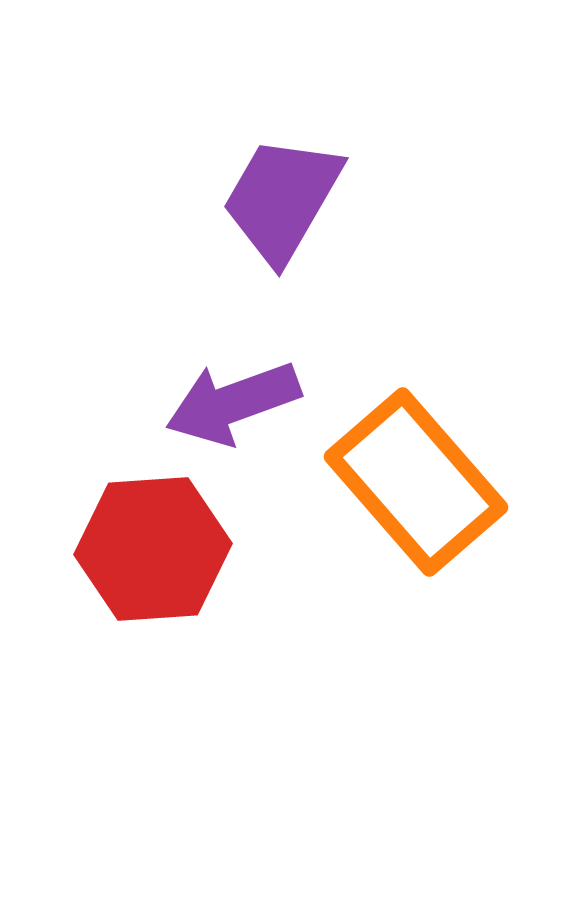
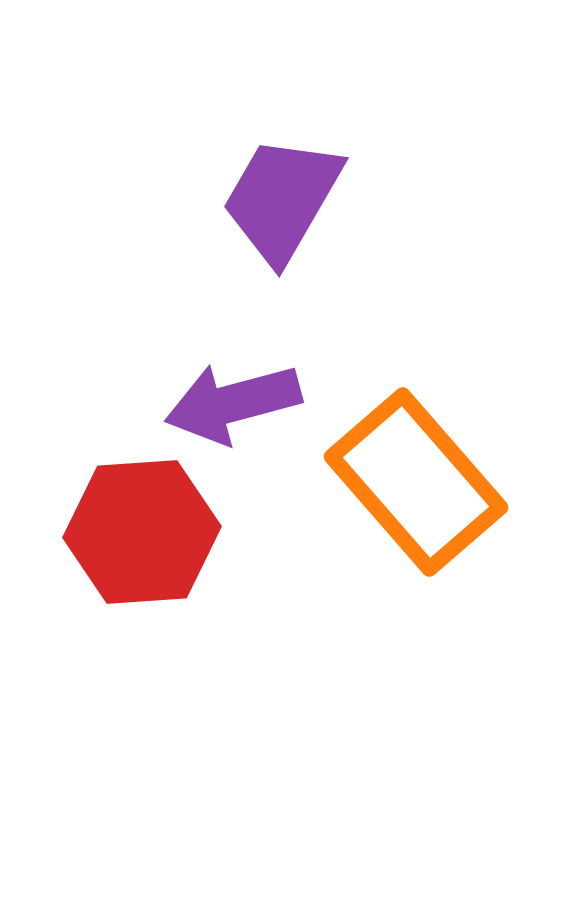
purple arrow: rotated 5 degrees clockwise
red hexagon: moved 11 px left, 17 px up
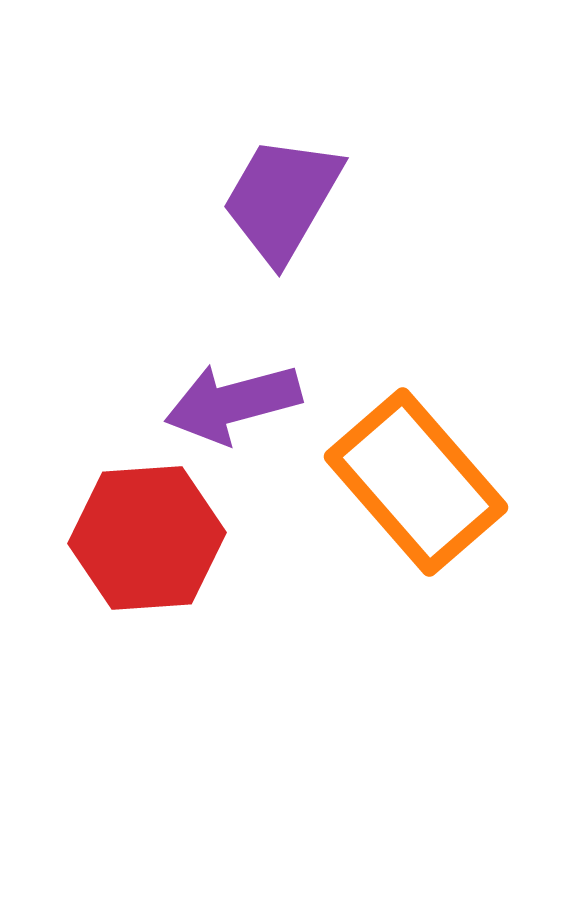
red hexagon: moved 5 px right, 6 px down
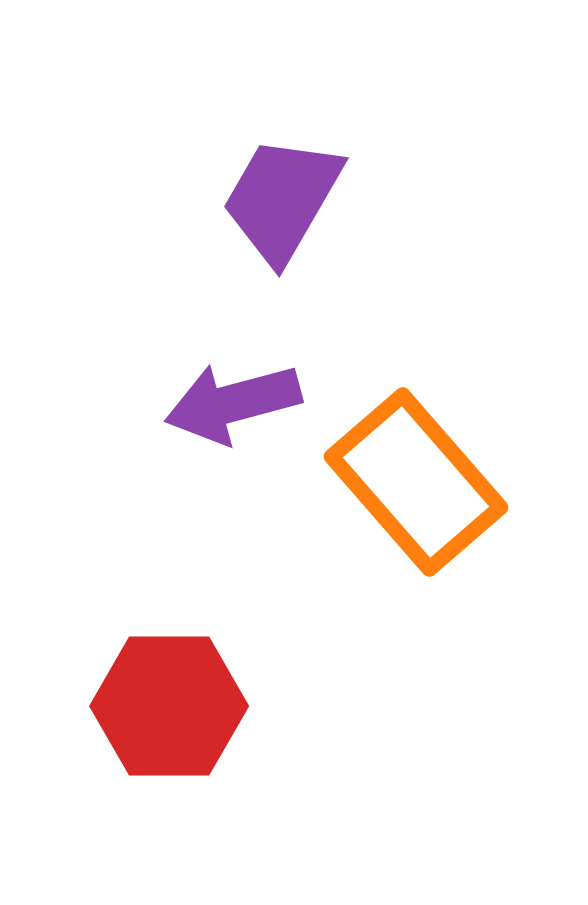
red hexagon: moved 22 px right, 168 px down; rotated 4 degrees clockwise
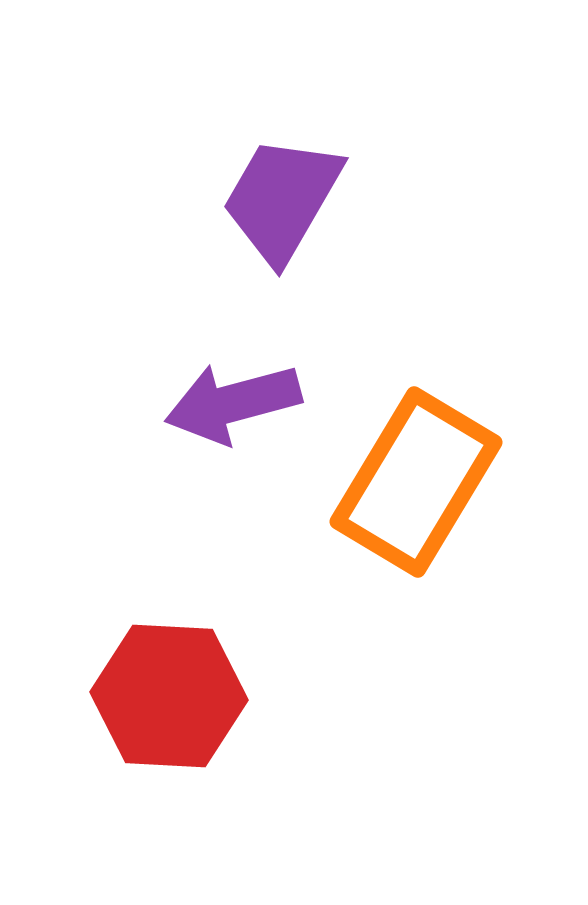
orange rectangle: rotated 72 degrees clockwise
red hexagon: moved 10 px up; rotated 3 degrees clockwise
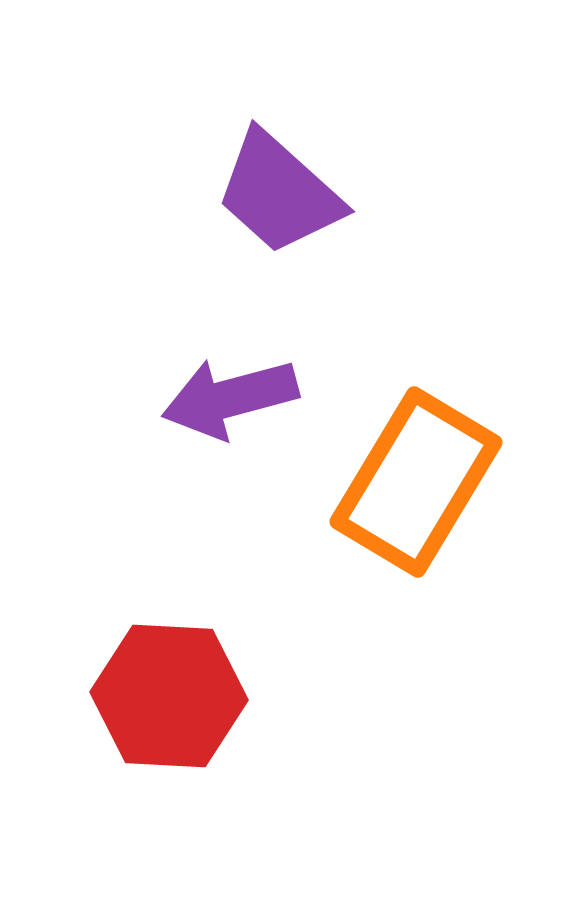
purple trapezoid: moved 3 px left, 6 px up; rotated 78 degrees counterclockwise
purple arrow: moved 3 px left, 5 px up
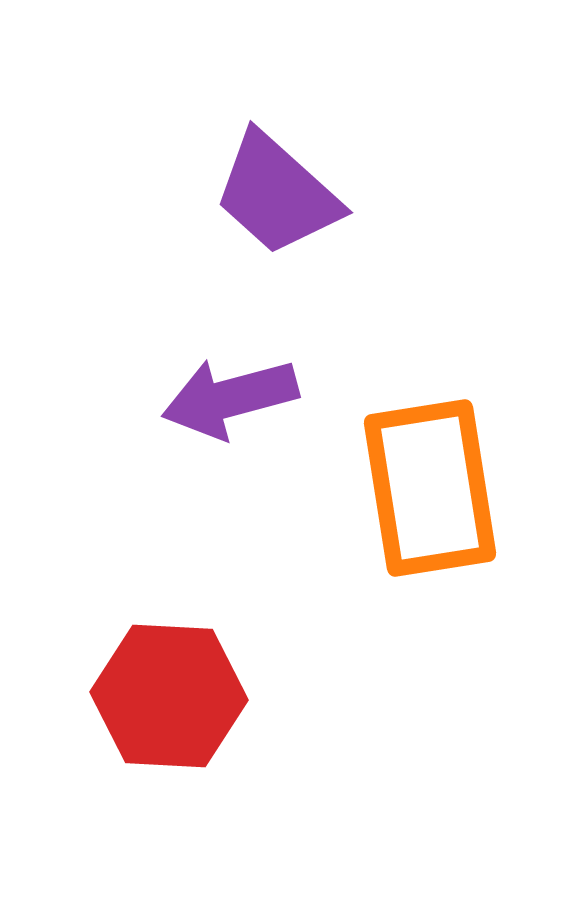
purple trapezoid: moved 2 px left, 1 px down
orange rectangle: moved 14 px right, 6 px down; rotated 40 degrees counterclockwise
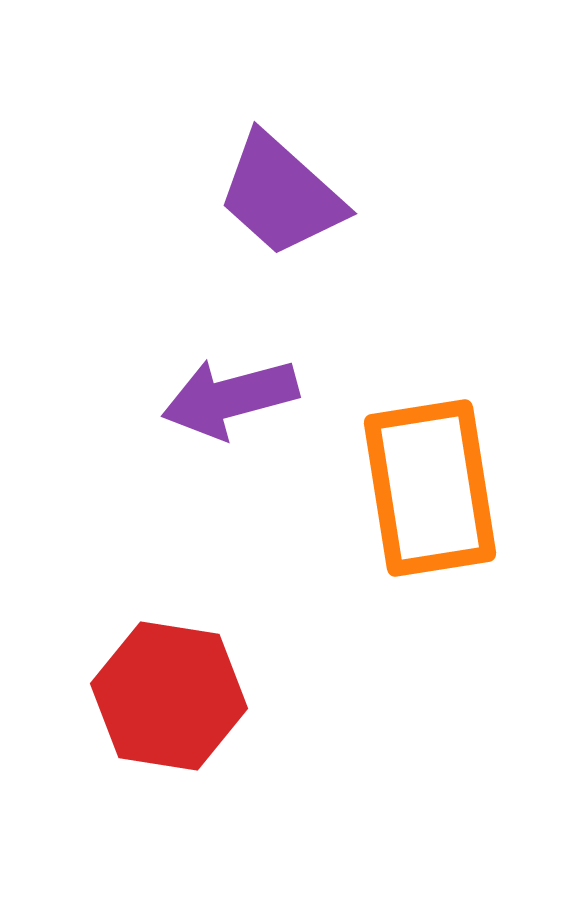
purple trapezoid: moved 4 px right, 1 px down
red hexagon: rotated 6 degrees clockwise
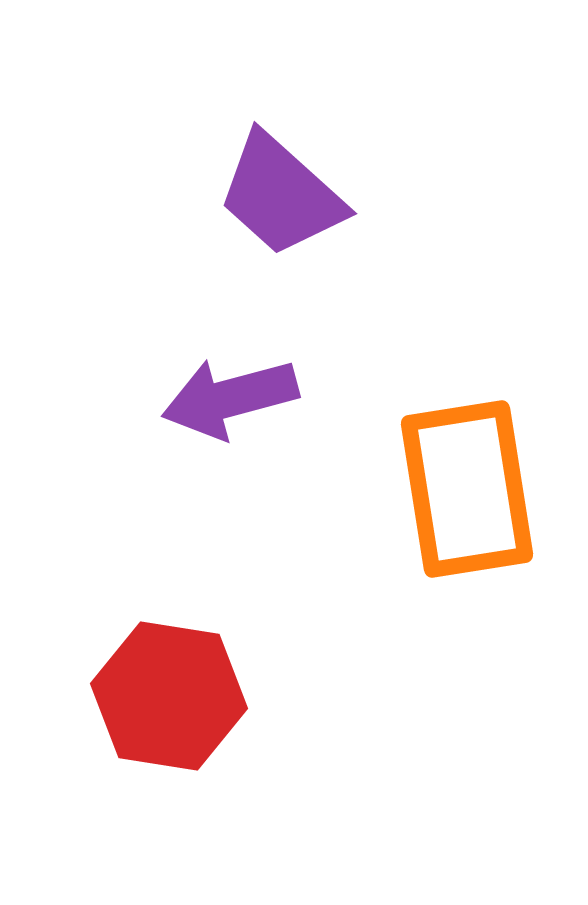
orange rectangle: moved 37 px right, 1 px down
